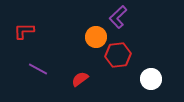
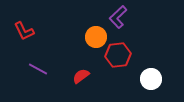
red L-shape: rotated 115 degrees counterclockwise
red semicircle: moved 1 px right, 3 px up
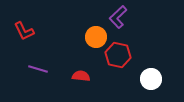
red hexagon: rotated 20 degrees clockwise
purple line: rotated 12 degrees counterclockwise
red semicircle: rotated 42 degrees clockwise
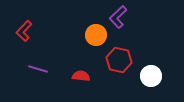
red L-shape: rotated 70 degrees clockwise
orange circle: moved 2 px up
red hexagon: moved 1 px right, 5 px down
white circle: moved 3 px up
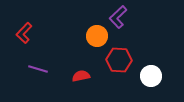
red L-shape: moved 2 px down
orange circle: moved 1 px right, 1 px down
red hexagon: rotated 10 degrees counterclockwise
red semicircle: rotated 18 degrees counterclockwise
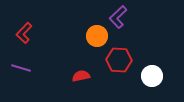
purple line: moved 17 px left, 1 px up
white circle: moved 1 px right
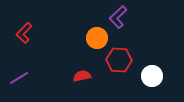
orange circle: moved 2 px down
purple line: moved 2 px left, 10 px down; rotated 48 degrees counterclockwise
red semicircle: moved 1 px right
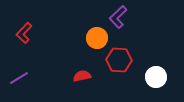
white circle: moved 4 px right, 1 px down
